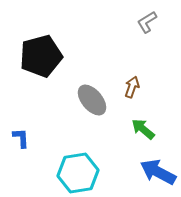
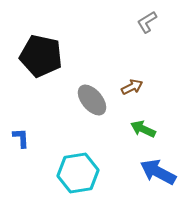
black pentagon: rotated 27 degrees clockwise
brown arrow: rotated 45 degrees clockwise
green arrow: rotated 15 degrees counterclockwise
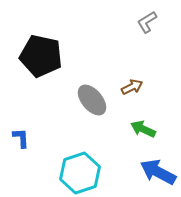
cyan hexagon: moved 2 px right; rotated 9 degrees counterclockwise
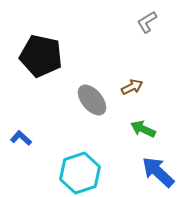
blue L-shape: rotated 45 degrees counterclockwise
blue arrow: rotated 15 degrees clockwise
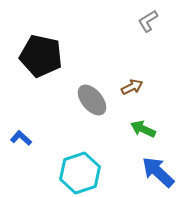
gray L-shape: moved 1 px right, 1 px up
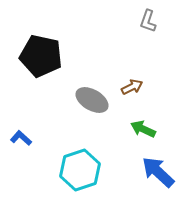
gray L-shape: rotated 40 degrees counterclockwise
gray ellipse: rotated 20 degrees counterclockwise
cyan hexagon: moved 3 px up
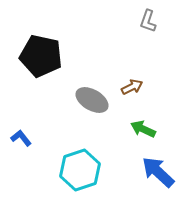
blue L-shape: rotated 10 degrees clockwise
